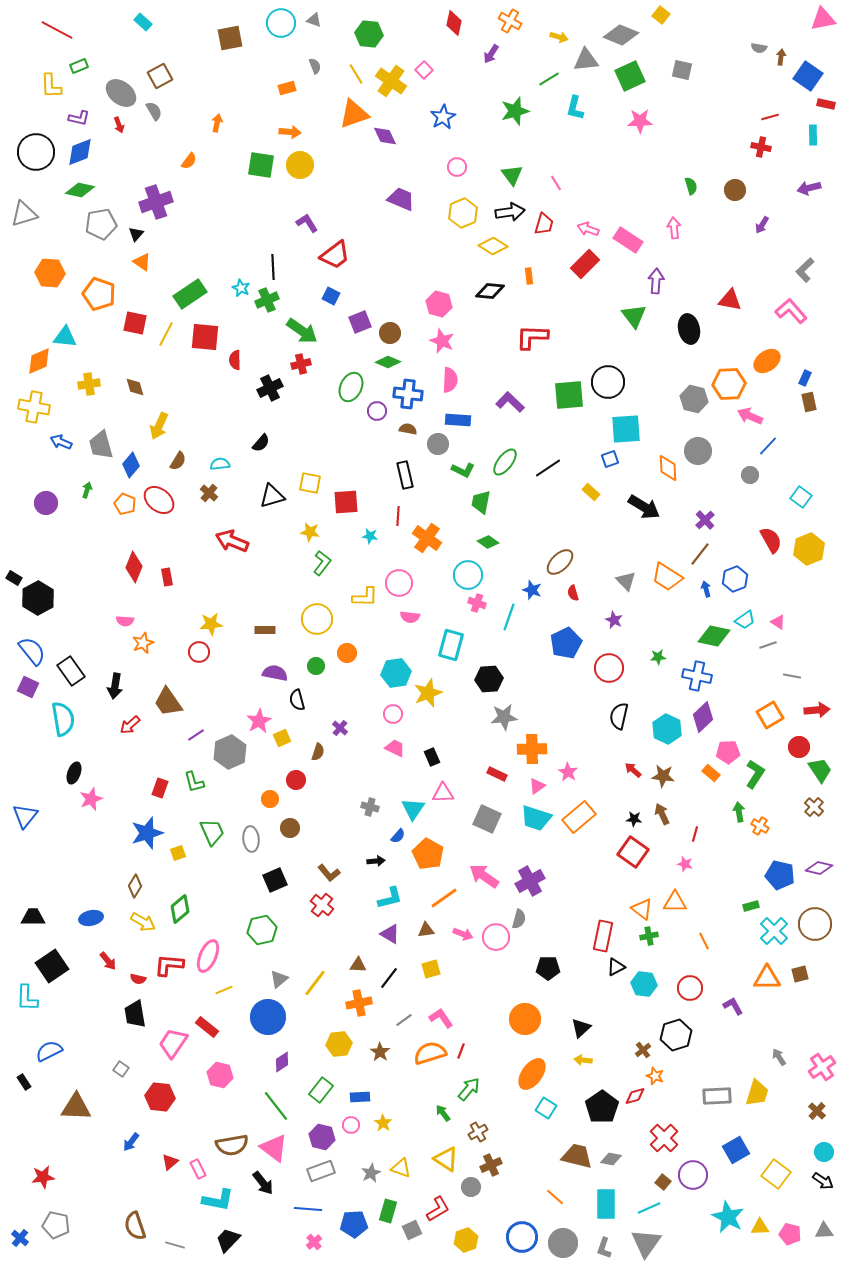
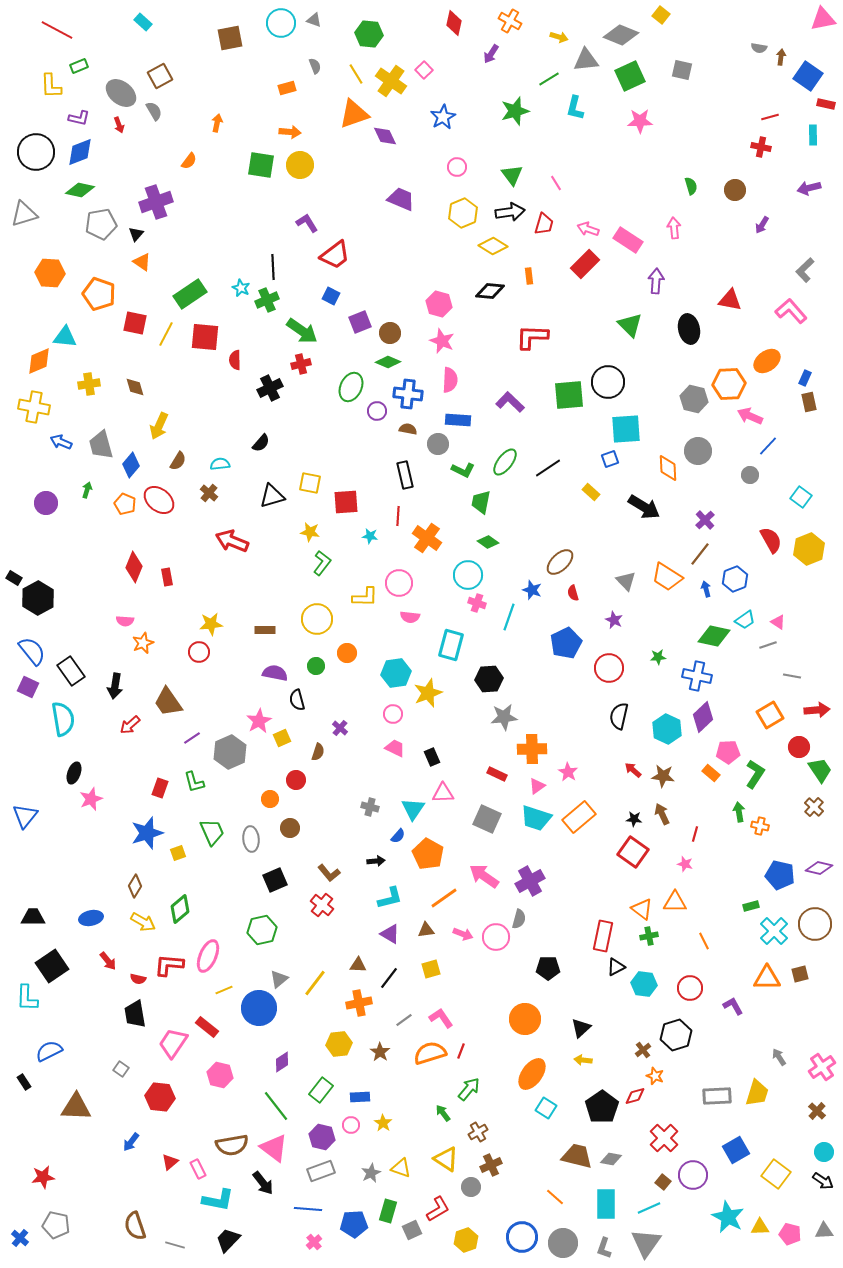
green triangle at (634, 316): moved 4 px left, 9 px down; rotated 8 degrees counterclockwise
purple line at (196, 735): moved 4 px left, 3 px down
orange cross at (760, 826): rotated 18 degrees counterclockwise
blue circle at (268, 1017): moved 9 px left, 9 px up
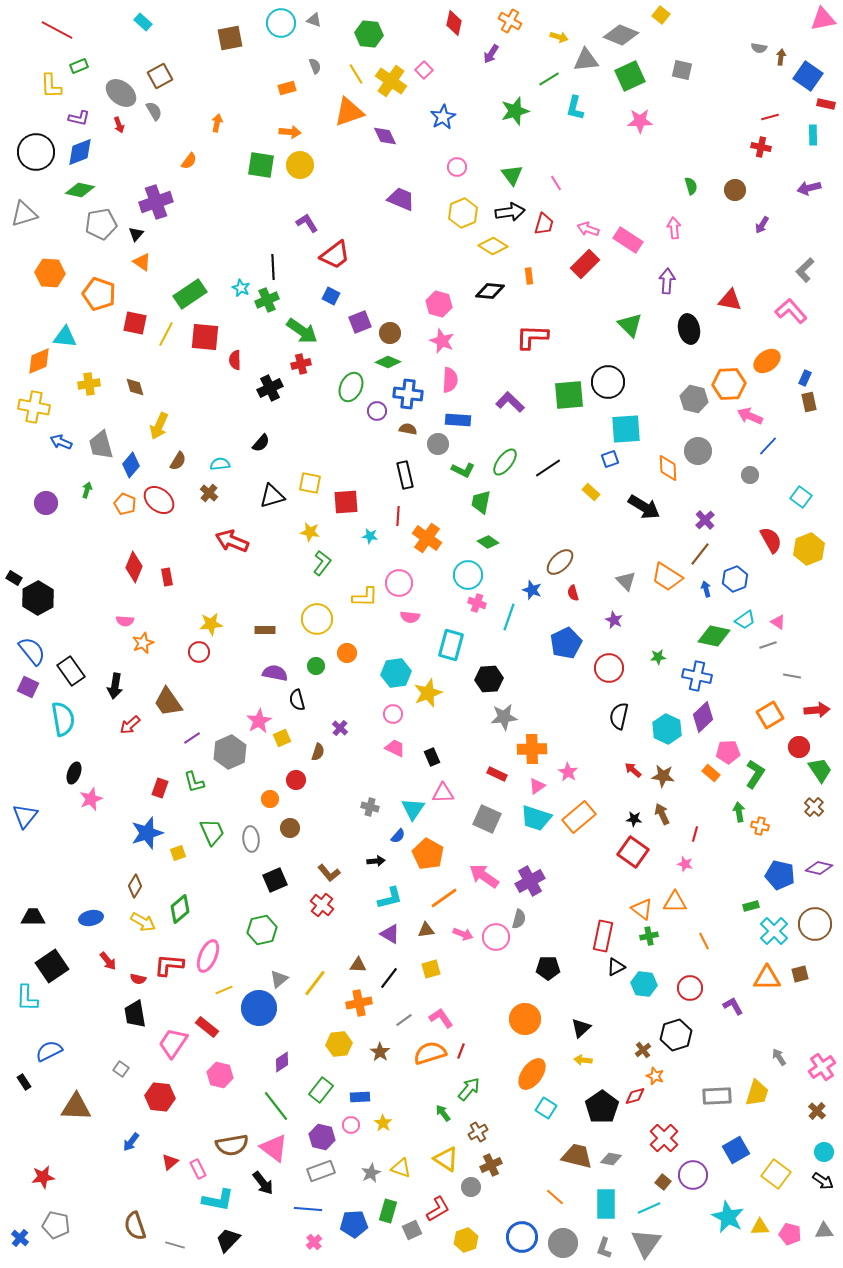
orange triangle at (354, 114): moved 5 px left, 2 px up
purple arrow at (656, 281): moved 11 px right
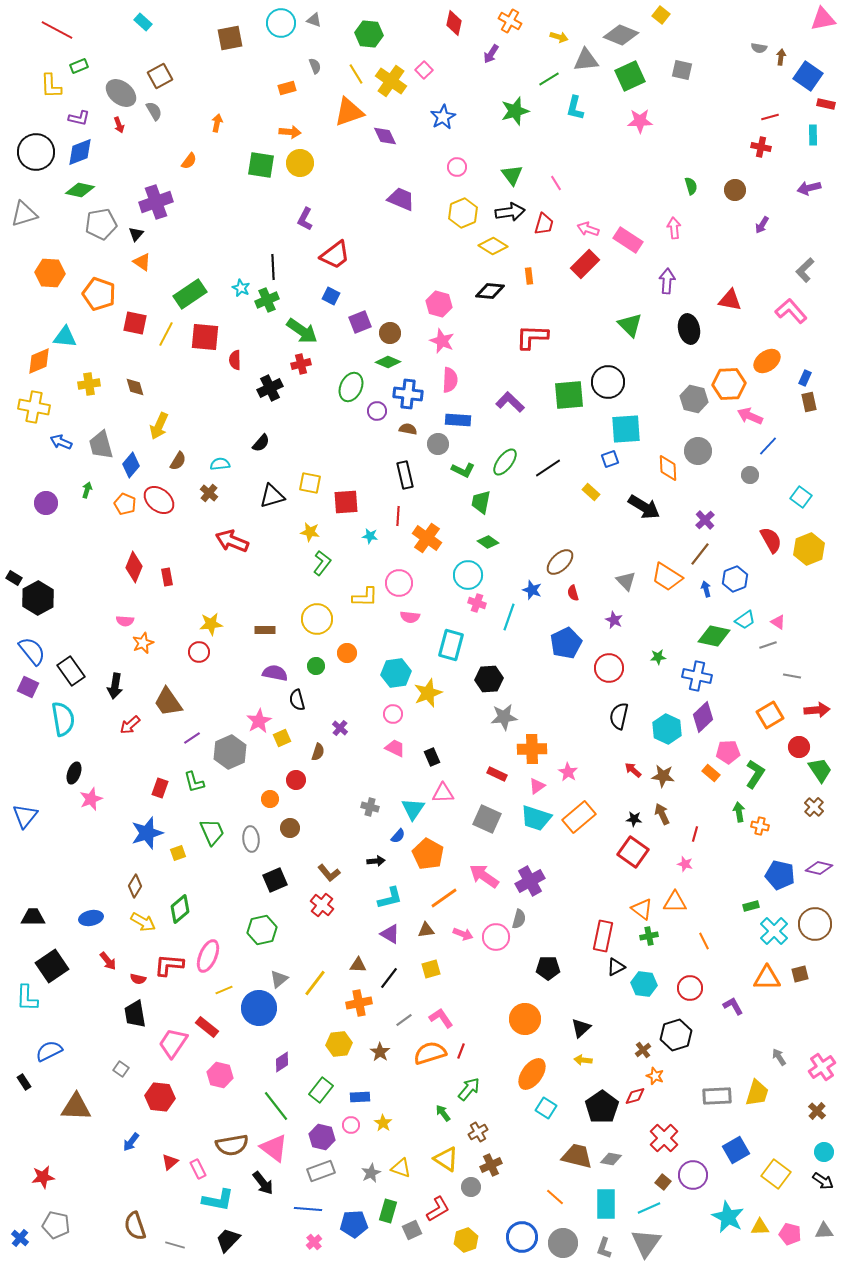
yellow circle at (300, 165): moved 2 px up
purple L-shape at (307, 223): moved 2 px left, 4 px up; rotated 120 degrees counterclockwise
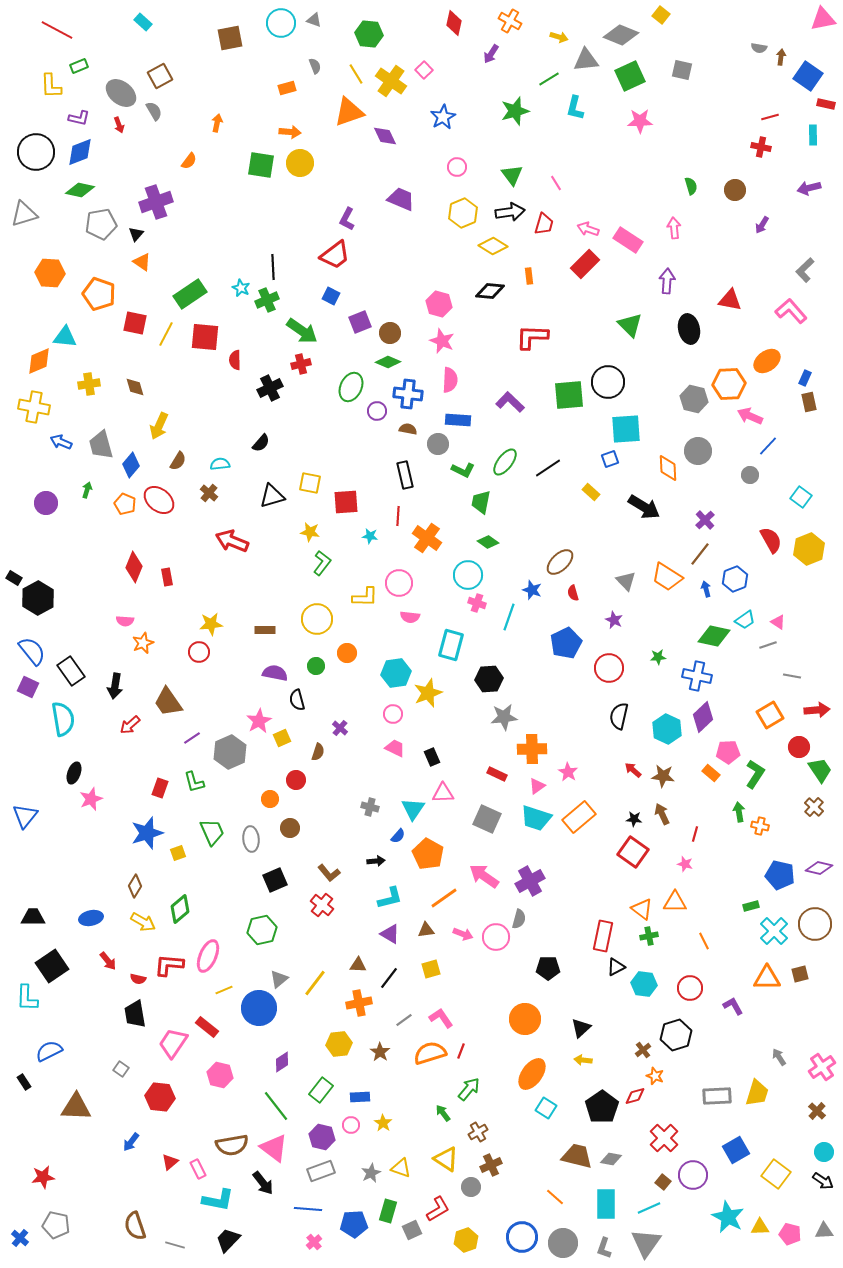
purple L-shape at (305, 219): moved 42 px right
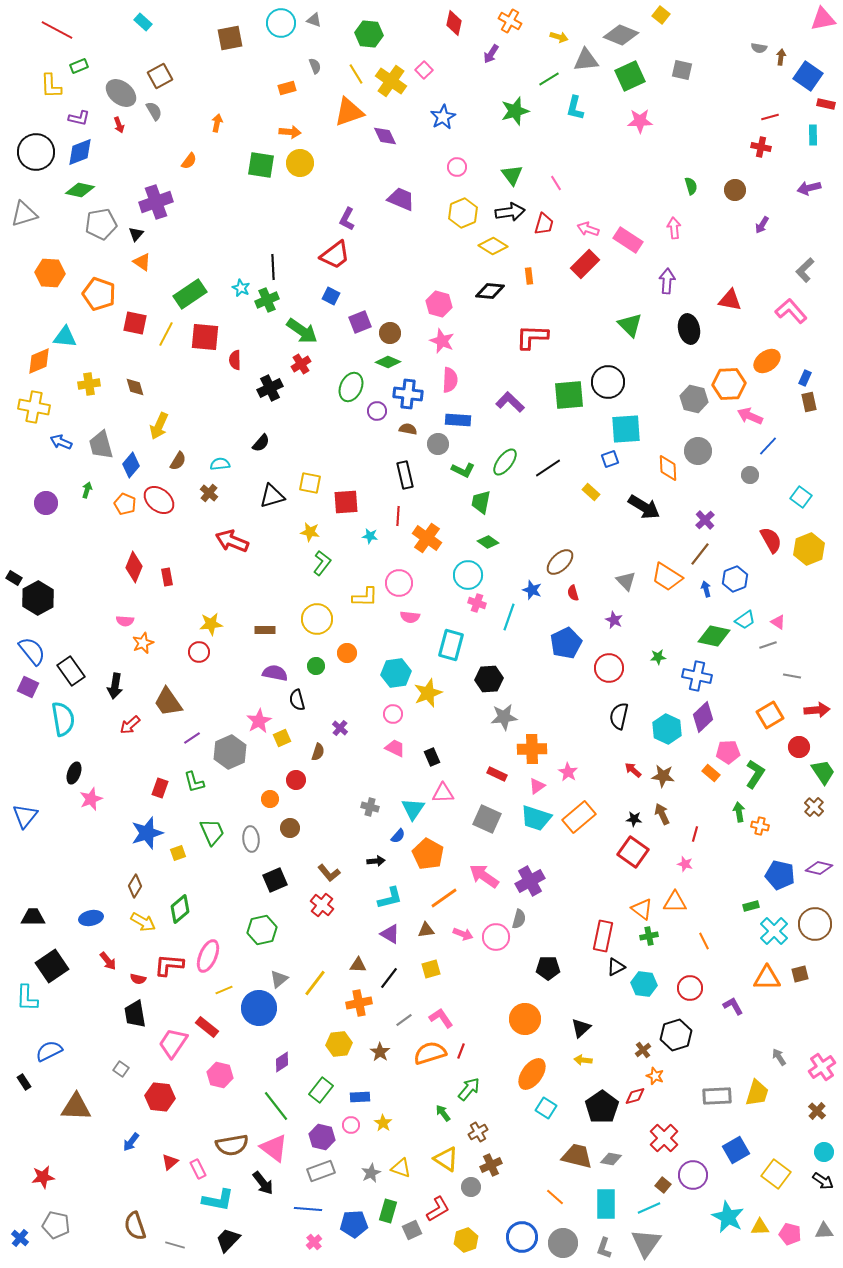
red cross at (301, 364): rotated 18 degrees counterclockwise
green trapezoid at (820, 770): moved 3 px right, 2 px down
brown square at (663, 1182): moved 3 px down
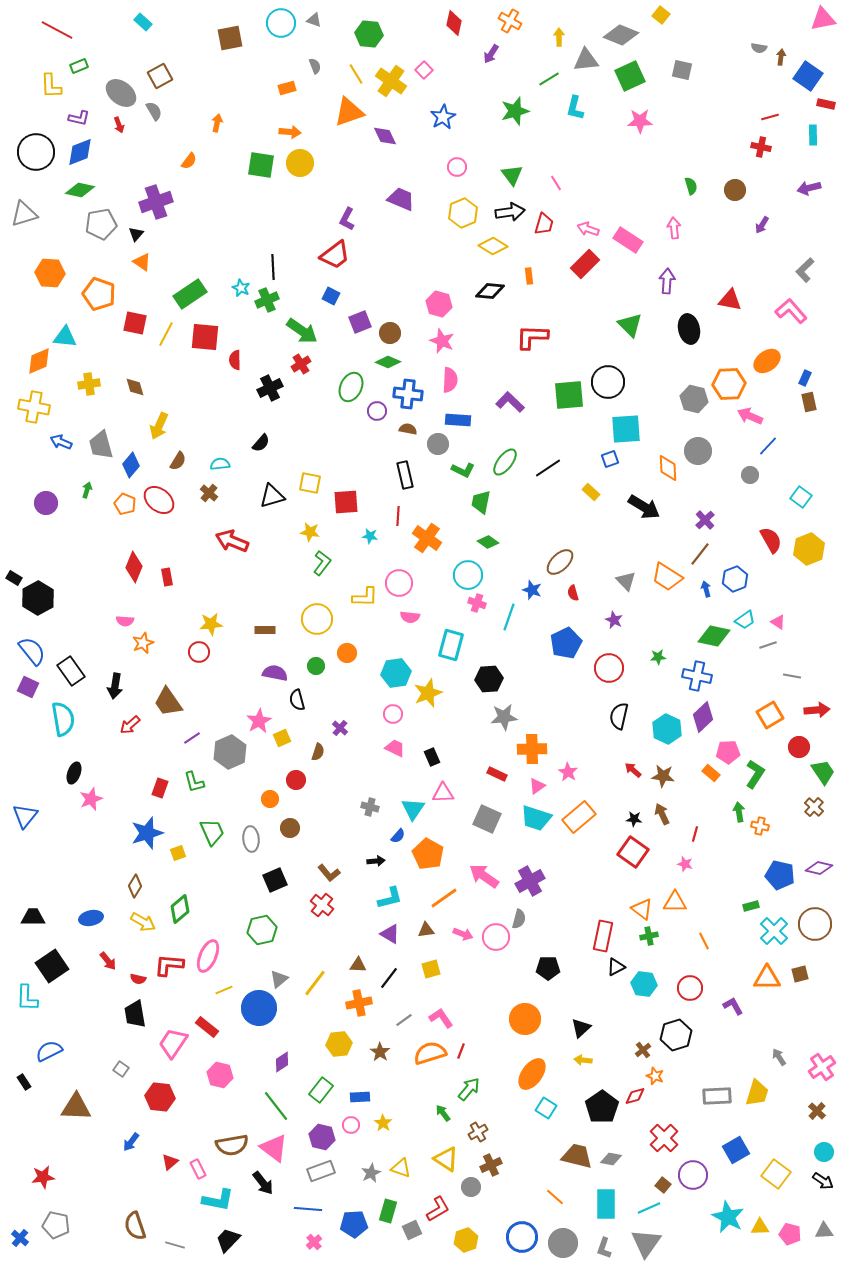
yellow arrow at (559, 37): rotated 108 degrees counterclockwise
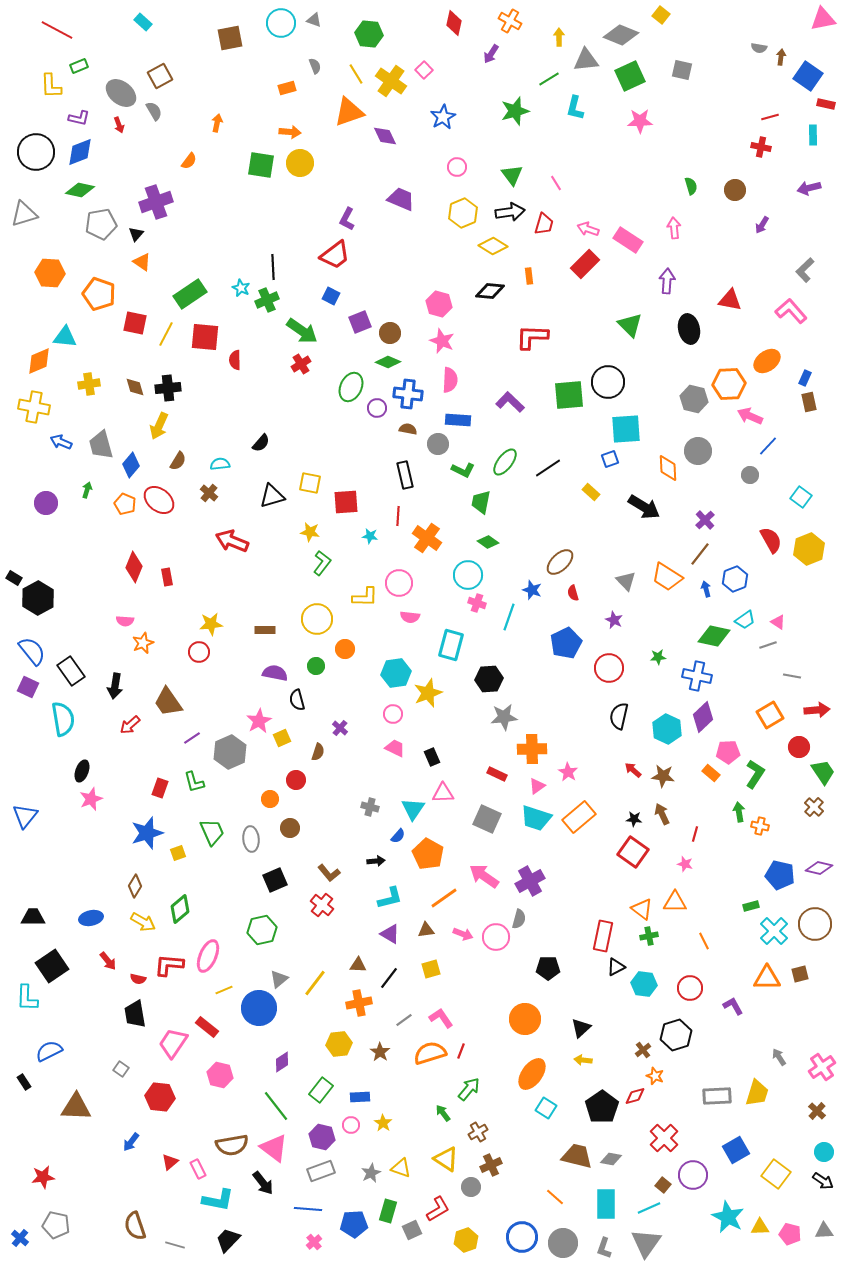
black cross at (270, 388): moved 102 px left; rotated 20 degrees clockwise
purple circle at (377, 411): moved 3 px up
orange circle at (347, 653): moved 2 px left, 4 px up
black ellipse at (74, 773): moved 8 px right, 2 px up
